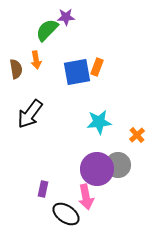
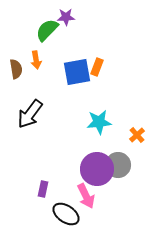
pink arrow: moved 1 px up; rotated 15 degrees counterclockwise
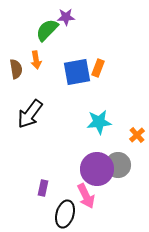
orange rectangle: moved 1 px right, 1 px down
purple rectangle: moved 1 px up
black ellipse: moved 1 px left; rotated 72 degrees clockwise
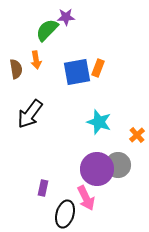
cyan star: rotated 25 degrees clockwise
pink arrow: moved 2 px down
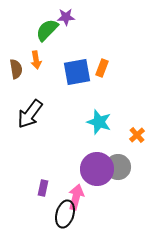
orange rectangle: moved 4 px right
gray circle: moved 2 px down
pink arrow: moved 10 px left, 1 px up; rotated 140 degrees counterclockwise
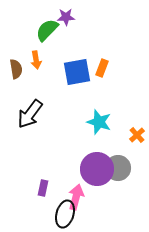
gray circle: moved 1 px down
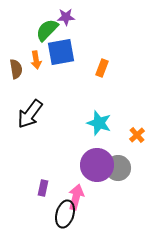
blue square: moved 16 px left, 20 px up
cyan star: moved 1 px down
purple circle: moved 4 px up
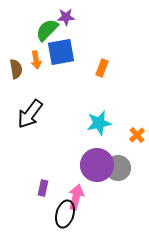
cyan star: rotated 30 degrees counterclockwise
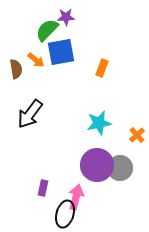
orange arrow: rotated 42 degrees counterclockwise
gray circle: moved 2 px right
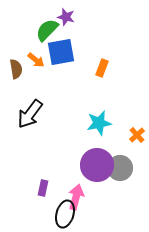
purple star: rotated 18 degrees clockwise
